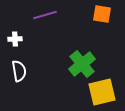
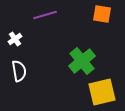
white cross: rotated 32 degrees counterclockwise
green cross: moved 3 px up
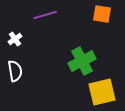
green cross: rotated 12 degrees clockwise
white semicircle: moved 4 px left
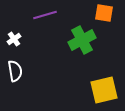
orange square: moved 2 px right, 1 px up
white cross: moved 1 px left
green cross: moved 21 px up
yellow square: moved 2 px right, 2 px up
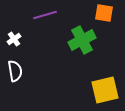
yellow square: moved 1 px right
